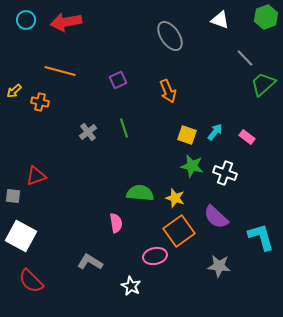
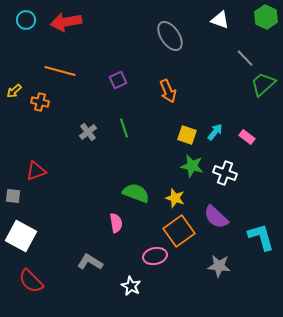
green hexagon: rotated 15 degrees counterclockwise
red triangle: moved 5 px up
green semicircle: moved 4 px left; rotated 16 degrees clockwise
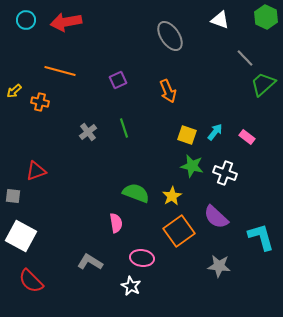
yellow star: moved 3 px left, 2 px up; rotated 24 degrees clockwise
pink ellipse: moved 13 px left, 2 px down; rotated 20 degrees clockwise
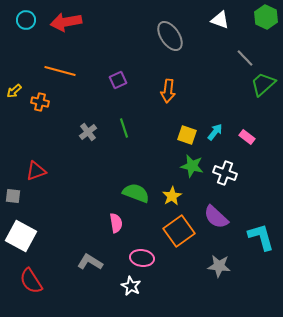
orange arrow: rotated 30 degrees clockwise
red semicircle: rotated 12 degrees clockwise
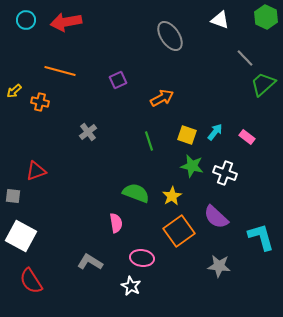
orange arrow: moved 6 px left, 7 px down; rotated 125 degrees counterclockwise
green line: moved 25 px right, 13 px down
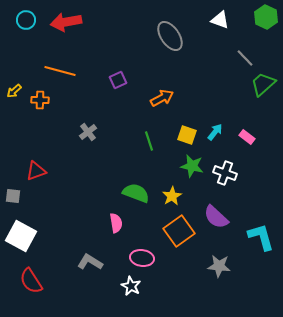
orange cross: moved 2 px up; rotated 12 degrees counterclockwise
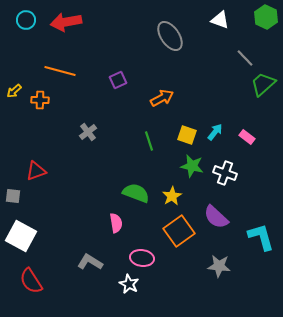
white star: moved 2 px left, 2 px up
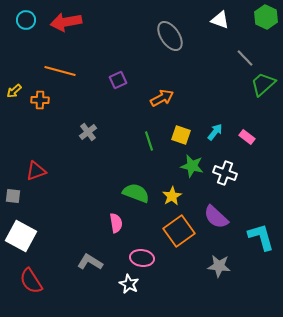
yellow square: moved 6 px left
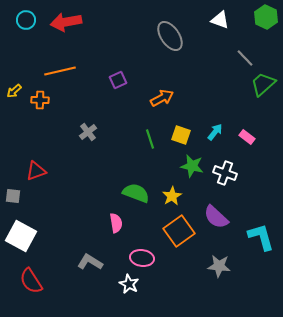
orange line: rotated 28 degrees counterclockwise
green line: moved 1 px right, 2 px up
